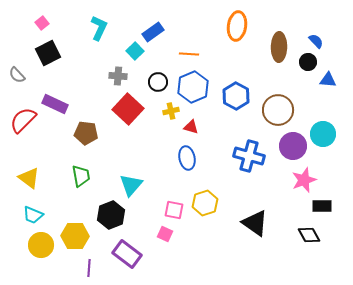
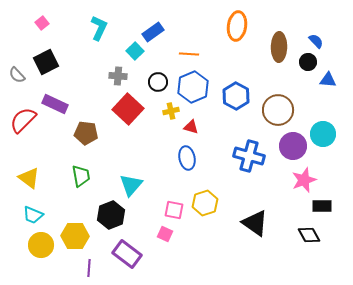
black square at (48, 53): moved 2 px left, 9 px down
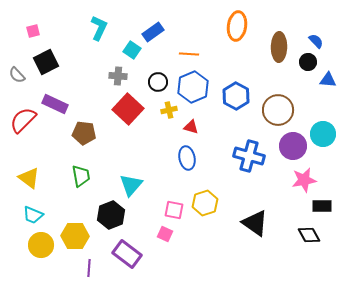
pink square at (42, 23): moved 9 px left, 8 px down; rotated 24 degrees clockwise
cyan square at (135, 51): moved 3 px left, 1 px up; rotated 12 degrees counterclockwise
yellow cross at (171, 111): moved 2 px left, 1 px up
brown pentagon at (86, 133): moved 2 px left
pink star at (304, 180): rotated 10 degrees clockwise
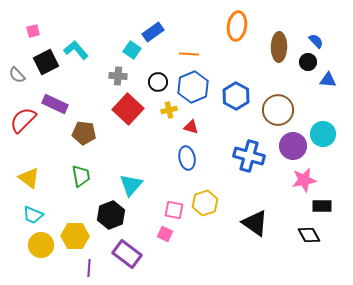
cyan L-shape at (99, 28): moved 23 px left, 22 px down; rotated 65 degrees counterclockwise
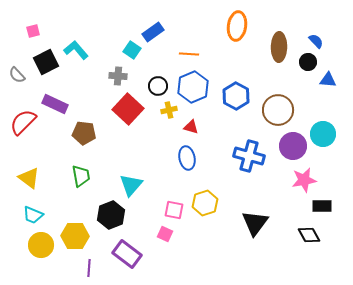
black circle at (158, 82): moved 4 px down
red semicircle at (23, 120): moved 2 px down
black triangle at (255, 223): rotated 32 degrees clockwise
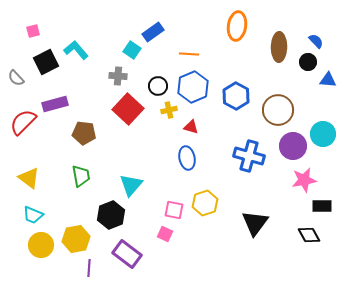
gray semicircle at (17, 75): moved 1 px left, 3 px down
purple rectangle at (55, 104): rotated 40 degrees counterclockwise
yellow hexagon at (75, 236): moved 1 px right, 3 px down; rotated 12 degrees counterclockwise
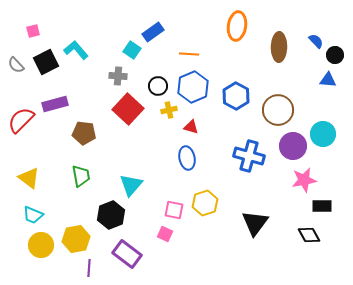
black circle at (308, 62): moved 27 px right, 7 px up
gray semicircle at (16, 78): moved 13 px up
red semicircle at (23, 122): moved 2 px left, 2 px up
